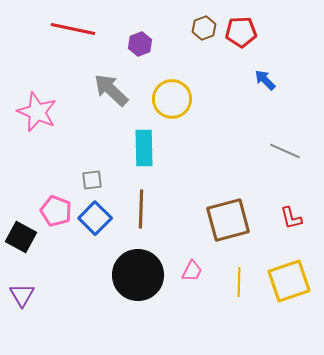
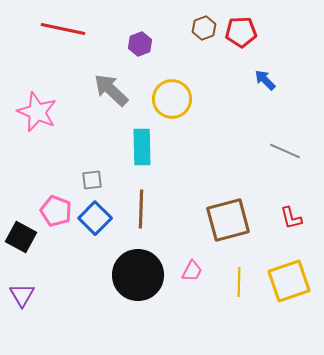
red line: moved 10 px left
cyan rectangle: moved 2 px left, 1 px up
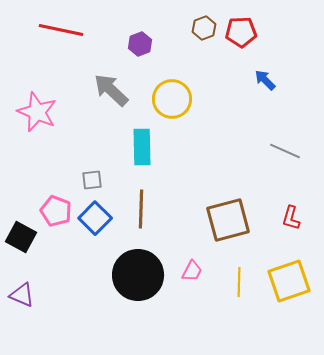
red line: moved 2 px left, 1 px down
red L-shape: rotated 30 degrees clockwise
purple triangle: rotated 36 degrees counterclockwise
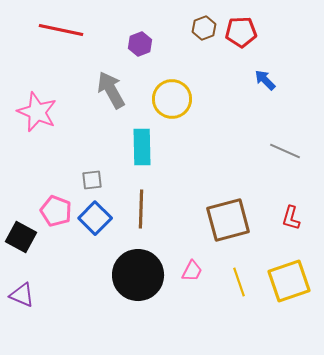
gray arrow: rotated 18 degrees clockwise
yellow line: rotated 20 degrees counterclockwise
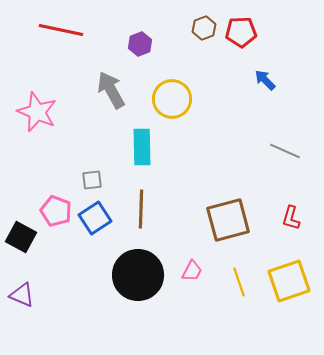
blue square: rotated 12 degrees clockwise
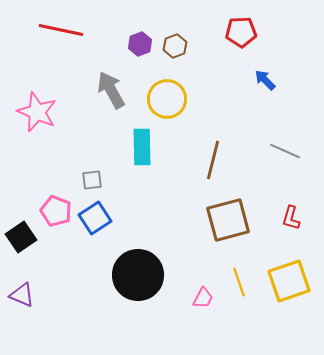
brown hexagon: moved 29 px left, 18 px down
yellow circle: moved 5 px left
brown line: moved 72 px right, 49 px up; rotated 12 degrees clockwise
black square: rotated 28 degrees clockwise
pink trapezoid: moved 11 px right, 27 px down
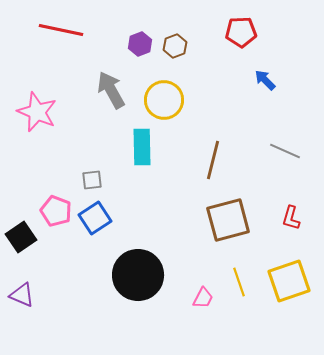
yellow circle: moved 3 px left, 1 px down
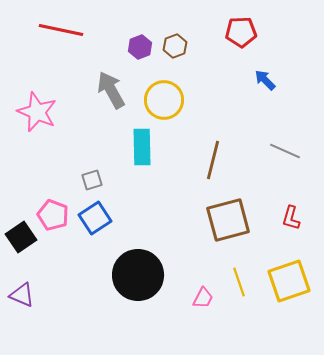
purple hexagon: moved 3 px down
gray square: rotated 10 degrees counterclockwise
pink pentagon: moved 3 px left, 4 px down
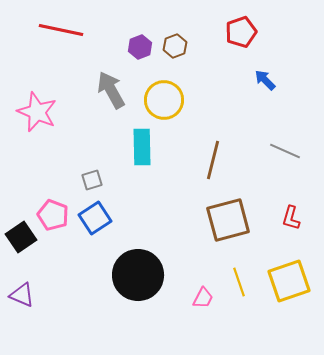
red pentagon: rotated 16 degrees counterclockwise
